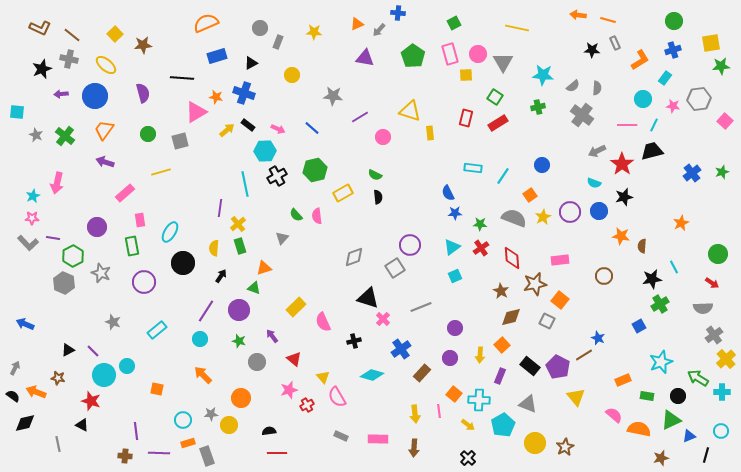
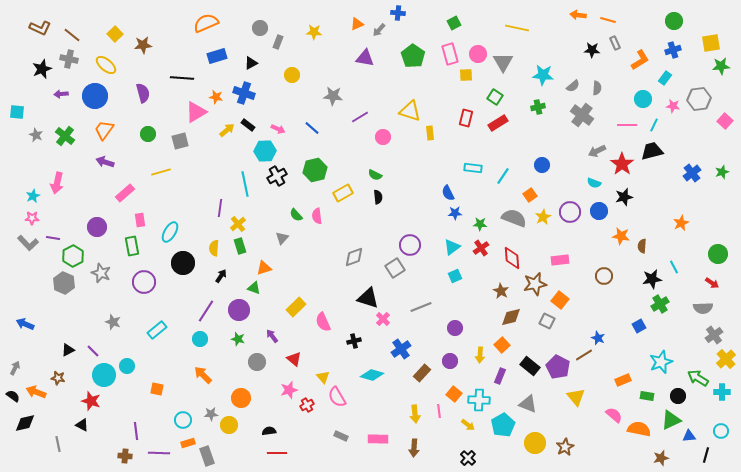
green star at (239, 341): moved 1 px left, 2 px up
purple circle at (450, 358): moved 3 px down
blue triangle at (689, 436): rotated 16 degrees clockwise
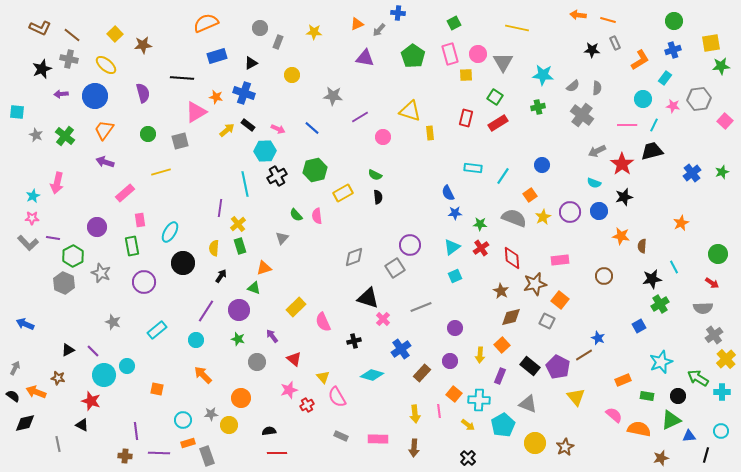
cyan circle at (200, 339): moved 4 px left, 1 px down
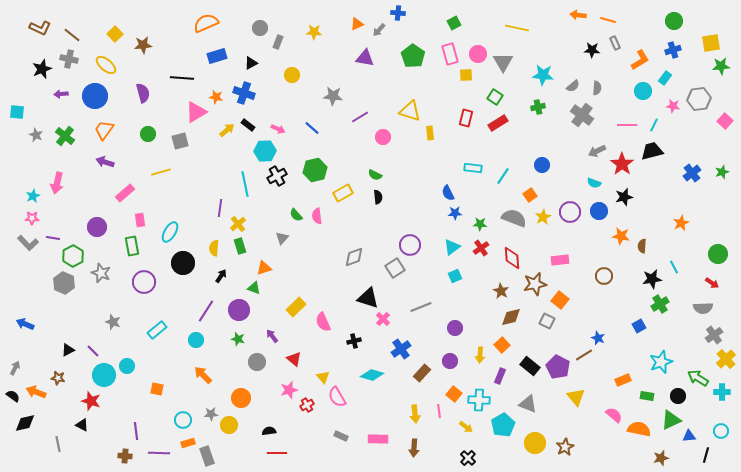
cyan circle at (643, 99): moved 8 px up
yellow arrow at (468, 425): moved 2 px left, 2 px down
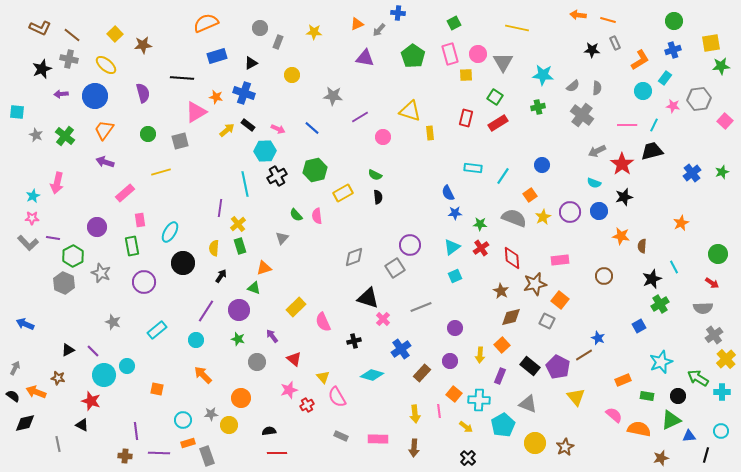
black star at (652, 279): rotated 12 degrees counterclockwise
